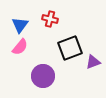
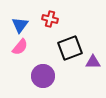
purple triangle: rotated 21 degrees clockwise
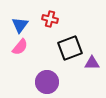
purple triangle: moved 1 px left, 1 px down
purple circle: moved 4 px right, 6 px down
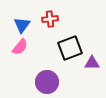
red cross: rotated 21 degrees counterclockwise
blue triangle: moved 2 px right
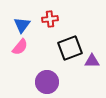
purple triangle: moved 2 px up
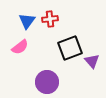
blue triangle: moved 5 px right, 4 px up
pink semicircle: rotated 12 degrees clockwise
purple triangle: rotated 49 degrees clockwise
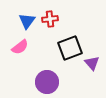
purple triangle: moved 2 px down
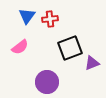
blue triangle: moved 5 px up
purple triangle: rotated 49 degrees clockwise
